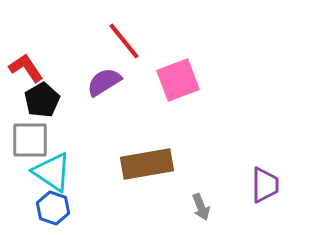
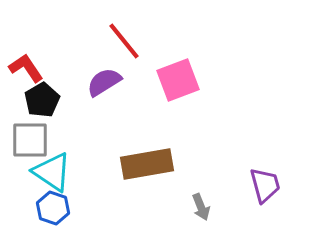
purple trapezoid: rotated 15 degrees counterclockwise
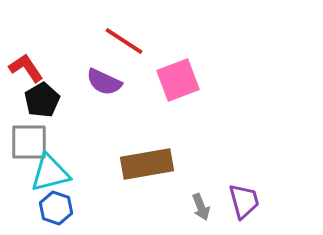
red line: rotated 18 degrees counterclockwise
purple semicircle: rotated 123 degrees counterclockwise
gray square: moved 1 px left, 2 px down
cyan triangle: moved 2 px left, 1 px down; rotated 48 degrees counterclockwise
purple trapezoid: moved 21 px left, 16 px down
blue hexagon: moved 3 px right
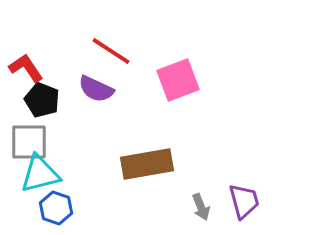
red line: moved 13 px left, 10 px down
purple semicircle: moved 8 px left, 7 px down
black pentagon: rotated 20 degrees counterclockwise
cyan triangle: moved 10 px left, 1 px down
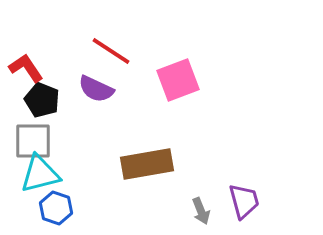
gray square: moved 4 px right, 1 px up
gray arrow: moved 4 px down
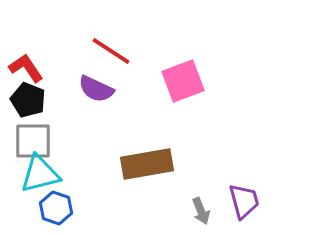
pink square: moved 5 px right, 1 px down
black pentagon: moved 14 px left
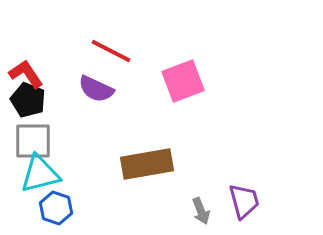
red line: rotated 6 degrees counterclockwise
red L-shape: moved 6 px down
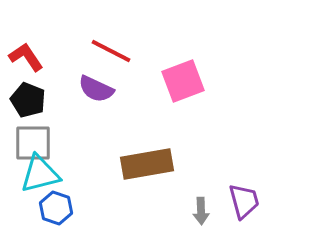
red L-shape: moved 17 px up
gray square: moved 2 px down
gray arrow: rotated 20 degrees clockwise
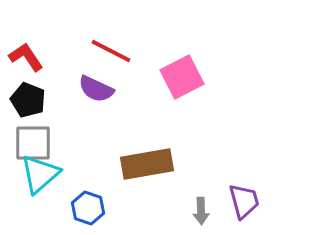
pink square: moved 1 px left, 4 px up; rotated 6 degrees counterclockwise
cyan triangle: rotated 27 degrees counterclockwise
blue hexagon: moved 32 px right
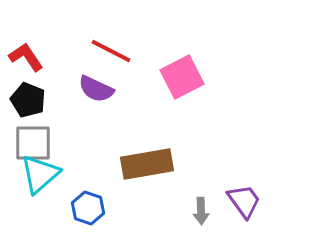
purple trapezoid: rotated 21 degrees counterclockwise
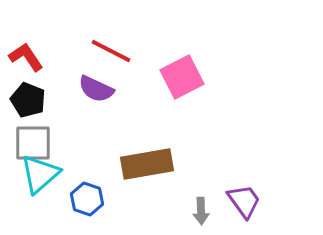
blue hexagon: moved 1 px left, 9 px up
